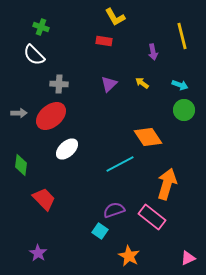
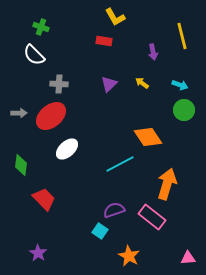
pink triangle: rotated 21 degrees clockwise
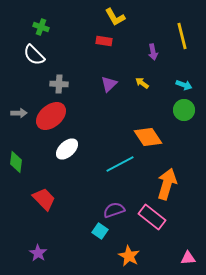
cyan arrow: moved 4 px right
green diamond: moved 5 px left, 3 px up
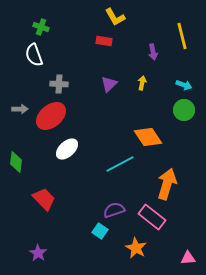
white semicircle: rotated 25 degrees clockwise
yellow arrow: rotated 64 degrees clockwise
gray arrow: moved 1 px right, 4 px up
orange star: moved 7 px right, 8 px up
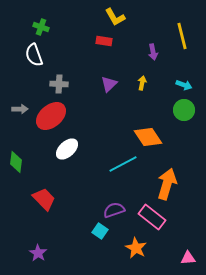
cyan line: moved 3 px right
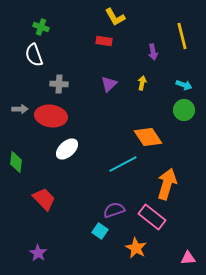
red ellipse: rotated 48 degrees clockwise
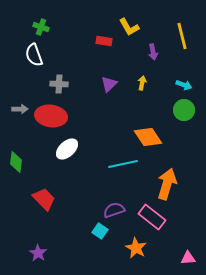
yellow L-shape: moved 14 px right, 10 px down
cyan line: rotated 16 degrees clockwise
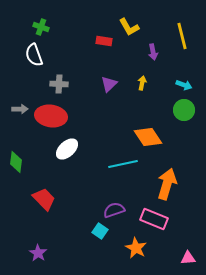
pink rectangle: moved 2 px right, 2 px down; rotated 16 degrees counterclockwise
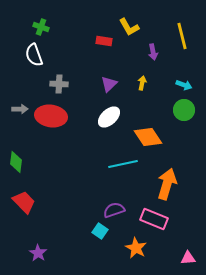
white ellipse: moved 42 px right, 32 px up
red trapezoid: moved 20 px left, 3 px down
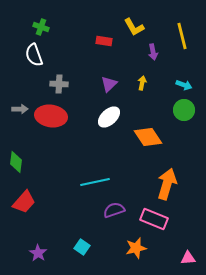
yellow L-shape: moved 5 px right
cyan line: moved 28 px left, 18 px down
red trapezoid: rotated 85 degrees clockwise
cyan square: moved 18 px left, 16 px down
orange star: rotated 30 degrees clockwise
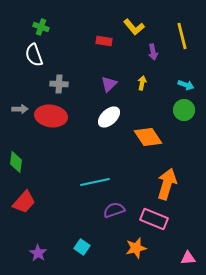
yellow L-shape: rotated 10 degrees counterclockwise
cyan arrow: moved 2 px right
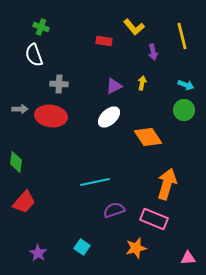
purple triangle: moved 5 px right, 2 px down; rotated 18 degrees clockwise
